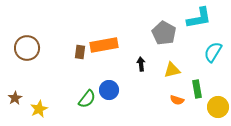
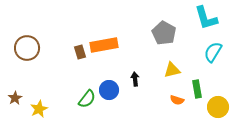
cyan L-shape: moved 7 px right; rotated 84 degrees clockwise
brown rectangle: rotated 24 degrees counterclockwise
black arrow: moved 6 px left, 15 px down
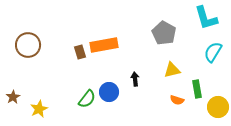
brown circle: moved 1 px right, 3 px up
blue circle: moved 2 px down
brown star: moved 2 px left, 1 px up
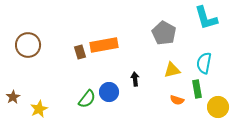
cyan semicircle: moved 9 px left, 11 px down; rotated 20 degrees counterclockwise
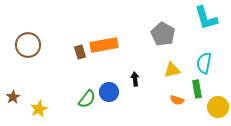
gray pentagon: moved 1 px left, 1 px down
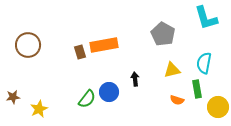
brown star: rotated 24 degrees clockwise
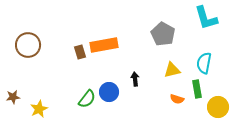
orange semicircle: moved 1 px up
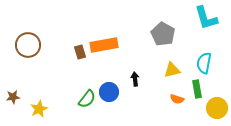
yellow circle: moved 1 px left, 1 px down
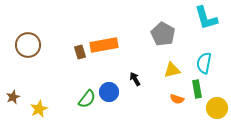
black arrow: rotated 24 degrees counterclockwise
brown star: rotated 16 degrees counterclockwise
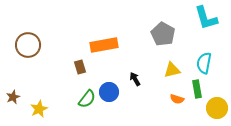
brown rectangle: moved 15 px down
